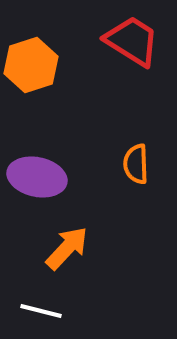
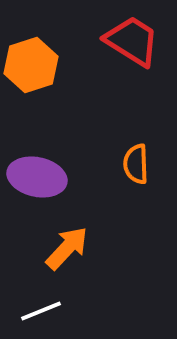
white line: rotated 36 degrees counterclockwise
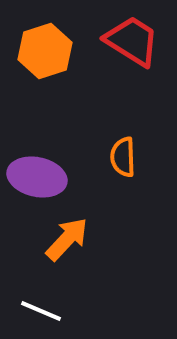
orange hexagon: moved 14 px right, 14 px up
orange semicircle: moved 13 px left, 7 px up
orange arrow: moved 9 px up
white line: rotated 45 degrees clockwise
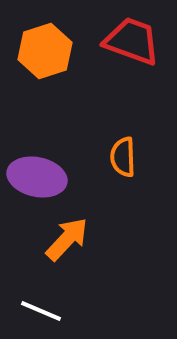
red trapezoid: rotated 12 degrees counterclockwise
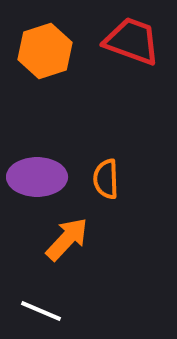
orange semicircle: moved 17 px left, 22 px down
purple ellipse: rotated 12 degrees counterclockwise
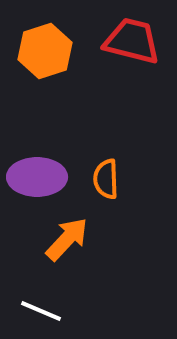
red trapezoid: rotated 6 degrees counterclockwise
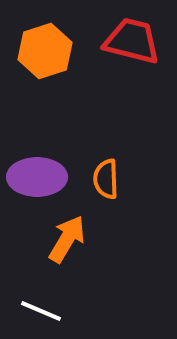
orange arrow: rotated 12 degrees counterclockwise
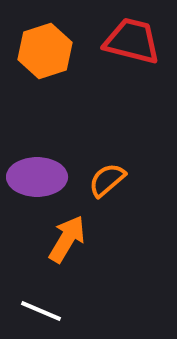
orange semicircle: moved 1 px right, 1 px down; rotated 51 degrees clockwise
